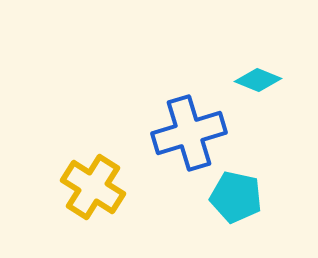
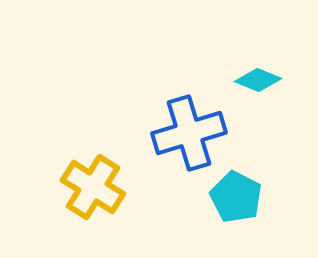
cyan pentagon: rotated 15 degrees clockwise
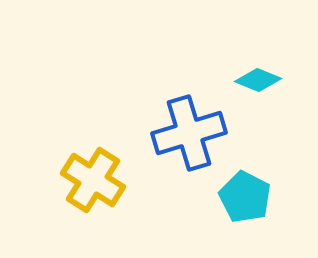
yellow cross: moved 7 px up
cyan pentagon: moved 9 px right
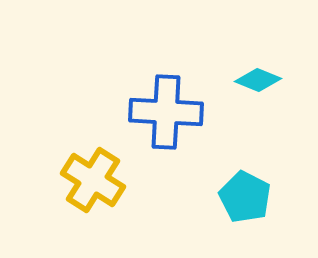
blue cross: moved 23 px left, 21 px up; rotated 20 degrees clockwise
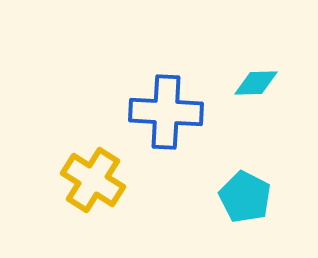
cyan diamond: moved 2 px left, 3 px down; rotated 24 degrees counterclockwise
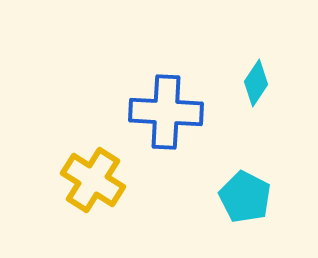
cyan diamond: rotated 54 degrees counterclockwise
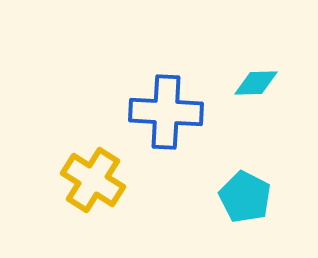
cyan diamond: rotated 54 degrees clockwise
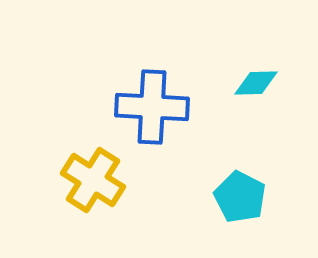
blue cross: moved 14 px left, 5 px up
cyan pentagon: moved 5 px left
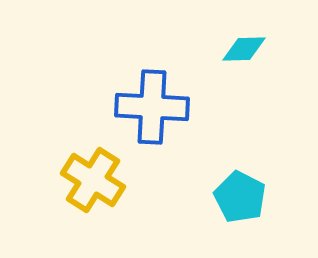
cyan diamond: moved 12 px left, 34 px up
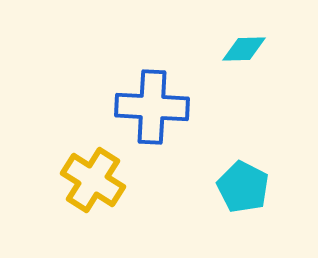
cyan pentagon: moved 3 px right, 10 px up
